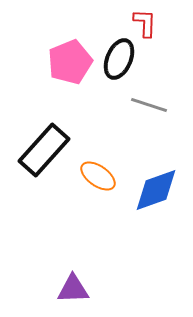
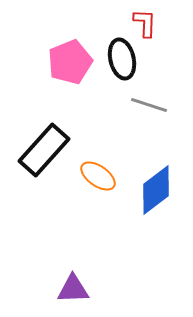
black ellipse: moved 3 px right; rotated 36 degrees counterclockwise
blue diamond: rotated 18 degrees counterclockwise
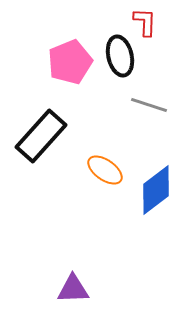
red L-shape: moved 1 px up
black ellipse: moved 2 px left, 3 px up
black rectangle: moved 3 px left, 14 px up
orange ellipse: moved 7 px right, 6 px up
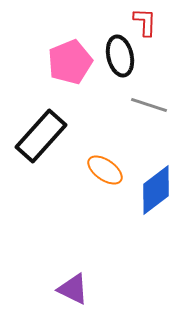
purple triangle: rotated 28 degrees clockwise
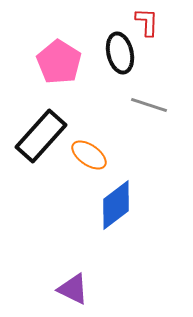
red L-shape: moved 2 px right
black ellipse: moved 3 px up
pink pentagon: moved 11 px left; rotated 18 degrees counterclockwise
orange ellipse: moved 16 px left, 15 px up
blue diamond: moved 40 px left, 15 px down
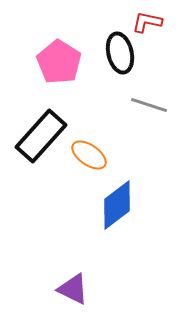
red L-shape: rotated 80 degrees counterclockwise
blue diamond: moved 1 px right
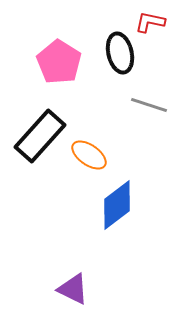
red L-shape: moved 3 px right
black rectangle: moved 1 px left
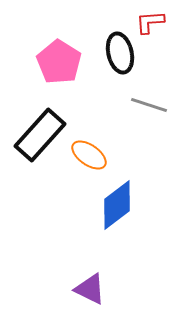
red L-shape: rotated 16 degrees counterclockwise
black rectangle: moved 1 px up
purple triangle: moved 17 px right
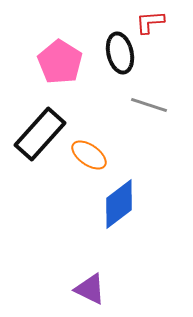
pink pentagon: moved 1 px right
black rectangle: moved 1 px up
blue diamond: moved 2 px right, 1 px up
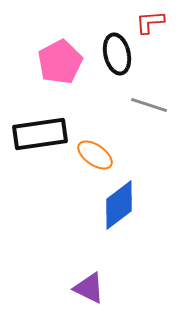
black ellipse: moved 3 px left, 1 px down
pink pentagon: rotated 12 degrees clockwise
black rectangle: rotated 40 degrees clockwise
orange ellipse: moved 6 px right
blue diamond: moved 1 px down
purple triangle: moved 1 px left, 1 px up
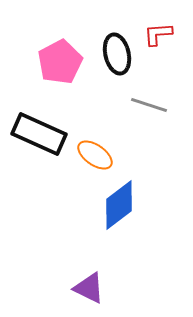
red L-shape: moved 8 px right, 12 px down
black rectangle: moved 1 px left; rotated 32 degrees clockwise
